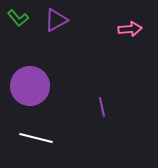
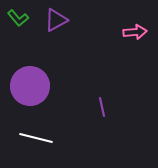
pink arrow: moved 5 px right, 3 px down
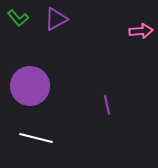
purple triangle: moved 1 px up
pink arrow: moved 6 px right, 1 px up
purple line: moved 5 px right, 2 px up
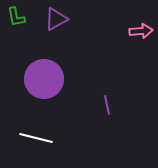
green L-shape: moved 2 px left, 1 px up; rotated 30 degrees clockwise
purple circle: moved 14 px right, 7 px up
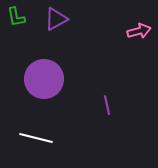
pink arrow: moved 2 px left; rotated 10 degrees counterclockwise
